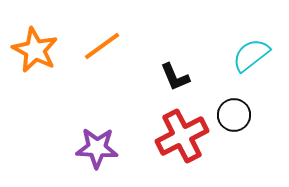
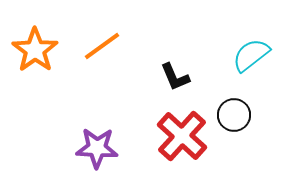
orange star: rotated 9 degrees clockwise
red cross: rotated 21 degrees counterclockwise
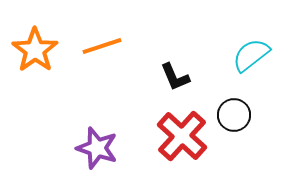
orange line: rotated 18 degrees clockwise
purple star: rotated 15 degrees clockwise
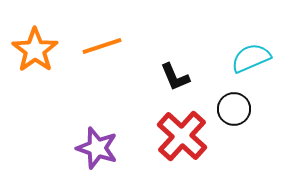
cyan semicircle: moved 3 px down; rotated 15 degrees clockwise
black circle: moved 6 px up
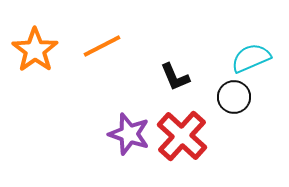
orange line: rotated 9 degrees counterclockwise
black circle: moved 12 px up
purple star: moved 32 px right, 14 px up
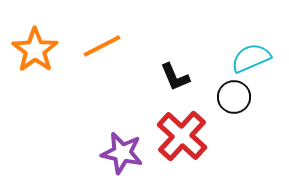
purple star: moved 7 px left, 19 px down; rotated 6 degrees counterclockwise
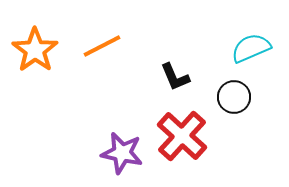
cyan semicircle: moved 10 px up
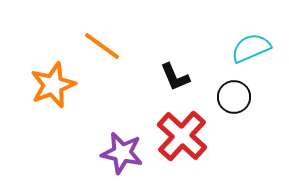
orange line: rotated 63 degrees clockwise
orange star: moved 18 px right, 35 px down; rotated 15 degrees clockwise
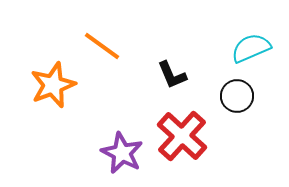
black L-shape: moved 3 px left, 2 px up
black circle: moved 3 px right, 1 px up
purple star: rotated 15 degrees clockwise
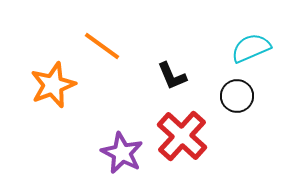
black L-shape: moved 1 px down
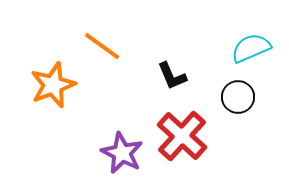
black circle: moved 1 px right, 1 px down
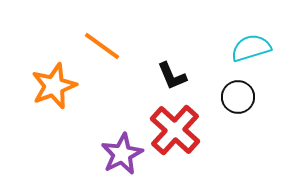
cyan semicircle: rotated 6 degrees clockwise
orange star: moved 1 px right, 1 px down
red cross: moved 7 px left, 6 px up
purple star: moved 1 px down; rotated 18 degrees clockwise
